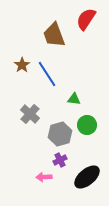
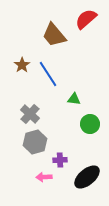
red semicircle: rotated 15 degrees clockwise
brown trapezoid: rotated 20 degrees counterclockwise
blue line: moved 1 px right
green circle: moved 3 px right, 1 px up
gray hexagon: moved 25 px left, 8 px down
purple cross: rotated 24 degrees clockwise
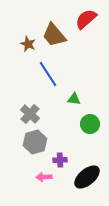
brown star: moved 6 px right, 21 px up; rotated 14 degrees counterclockwise
